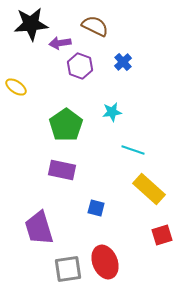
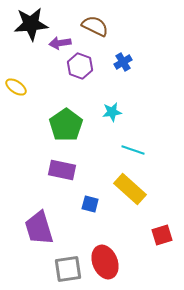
blue cross: rotated 12 degrees clockwise
yellow rectangle: moved 19 px left
blue square: moved 6 px left, 4 px up
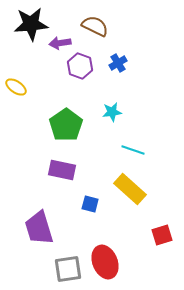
blue cross: moved 5 px left, 1 px down
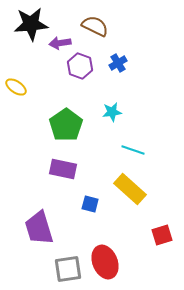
purple rectangle: moved 1 px right, 1 px up
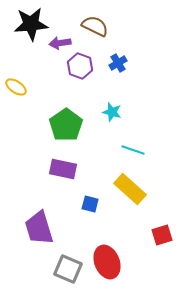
cyan star: rotated 24 degrees clockwise
red ellipse: moved 2 px right
gray square: rotated 32 degrees clockwise
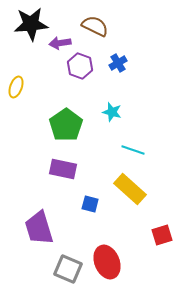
yellow ellipse: rotated 75 degrees clockwise
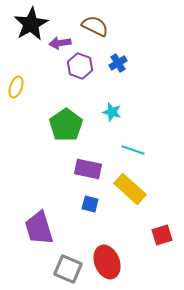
black star: rotated 24 degrees counterclockwise
purple rectangle: moved 25 px right
